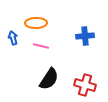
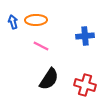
orange ellipse: moved 3 px up
blue arrow: moved 16 px up
pink line: rotated 14 degrees clockwise
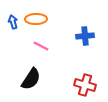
orange ellipse: moved 1 px up
black semicircle: moved 18 px left
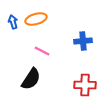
orange ellipse: rotated 15 degrees counterclockwise
blue cross: moved 2 px left, 5 px down
pink line: moved 1 px right, 5 px down
red cross: rotated 15 degrees counterclockwise
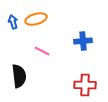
black semicircle: moved 12 px left, 3 px up; rotated 40 degrees counterclockwise
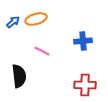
blue arrow: rotated 64 degrees clockwise
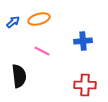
orange ellipse: moved 3 px right
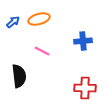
red cross: moved 3 px down
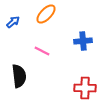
orange ellipse: moved 7 px right, 5 px up; rotated 30 degrees counterclockwise
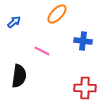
orange ellipse: moved 11 px right
blue arrow: moved 1 px right
blue cross: rotated 12 degrees clockwise
black semicircle: rotated 15 degrees clockwise
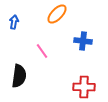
blue arrow: rotated 40 degrees counterclockwise
pink line: rotated 28 degrees clockwise
red cross: moved 1 px left, 1 px up
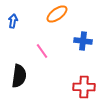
orange ellipse: rotated 10 degrees clockwise
blue arrow: moved 1 px left, 1 px up
